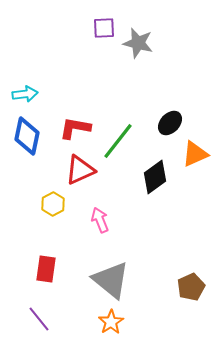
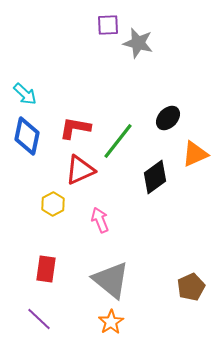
purple square: moved 4 px right, 3 px up
cyan arrow: rotated 50 degrees clockwise
black ellipse: moved 2 px left, 5 px up
purple line: rotated 8 degrees counterclockwise
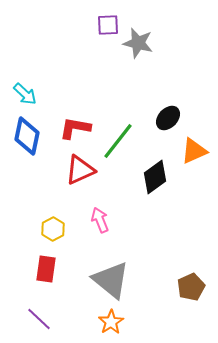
orange triangle: moved 1 px left, 3 px up
yellow hexagon: moved 25 px down
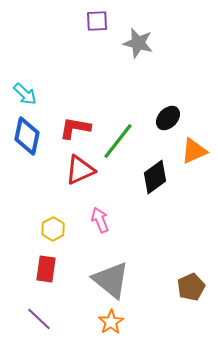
purple square: moved 11 px left, 4 px up
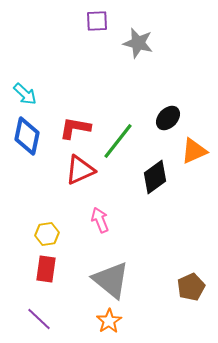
yellow hexagon: moved 6 px left, 5 px down; rotated 20 degrees clockwise
orange star: moved 2 px left, 1 px up
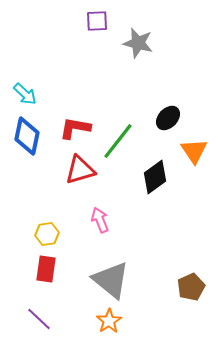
orange triangle: rotated 40 degrees counterclockwise
red triangle: rotated 8 degrees clockwise
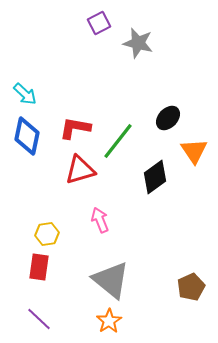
purple square: moved 2 px right, 2 px down; rotated 25 degrees counterclockwise
red rectangle: moved 7 px left, 2 px up
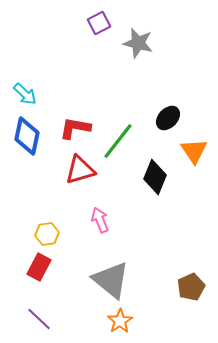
black diamond: rotated 32 degrees counterclockwise
red rectangle: rotated 20 degrees clockwise
orange star: moved 11 px right
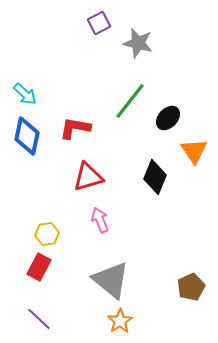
green line: moved 12 px right, 40 px up
red triangle: moved 8 px right, 7 px down
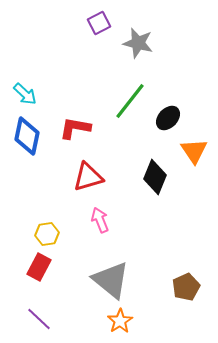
brown pentagon: moved 5 px left
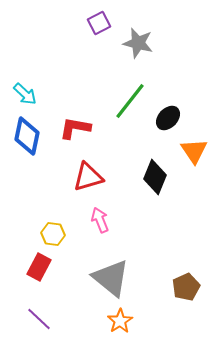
yellow hexagon: moved 6 px right; rotated 15 degrees clockwise
gray triangle: moved 2 px up
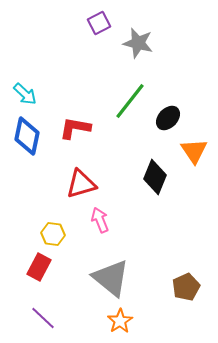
red triangle: moved 7 px left, 7 px down
purple line: moved 4 px right, 1 px up
